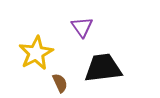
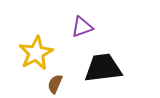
purple triangle: rotated 45 degrees clockwise
brown semicircle: moved 5 px left, 1 px down; rotated 132 degrees counterclockwise
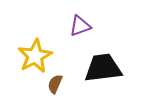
purple triangle: moved 2 px left, 1 px up
yellow star: moved 1 px left, 3 px down
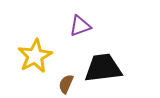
brown semicircle: moved 11 px right
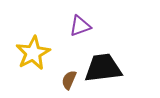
yellow star: moved 2 px left, 3 px up
brown semicircle: moved 3 px right, 4 px up
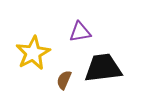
purple triangle: moved 6 px down; rotated 10 degrees clockwise
brown semicircle: moved 5 px left
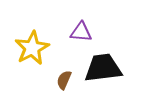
purple triangle: moved 1 px right; rotated 15 degrees clockwise
yellow star: moved 1 px left, 5 px up
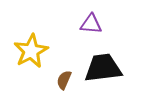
purple triangle: moved 10 px right, 8 px up
yellow star: moved 1 px left, 3 px down
